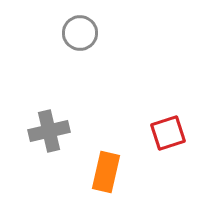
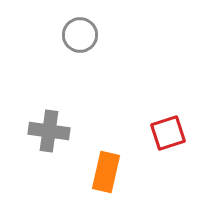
gray circle: moved 2 px down
gray cross: rotated 21 degrees clockwise
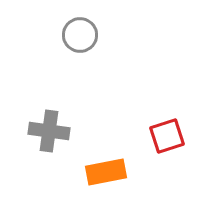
red square: moved 1 px left, 3 px down
orange rectangle: rotated 66 degrees clockwise
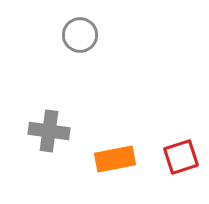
red square: moved 14 px right, 21 px down
orange rectangle: moved 9 px right, 13 px up
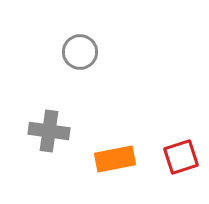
gray circle: moved 17 px down
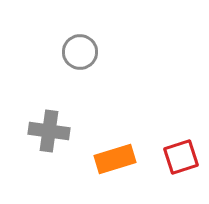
orange rectangle: rotated 6 degrees counterclockwise
